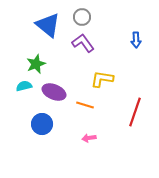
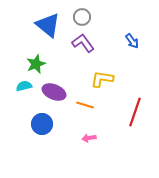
blue arrow: moved 4 px left, 1 px down; rotated 35 degrees counterclockwise
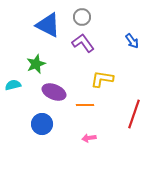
blue triangle: rotated 12 degrees counterclockwise
cyan semicircle: moved 11 px left, 1 px up
orange line: rotated 18 degrees counterclockwise
red line: moved 1 px left, 2 px down
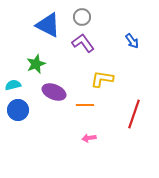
blue circle: moved 24 px left, 14 px up
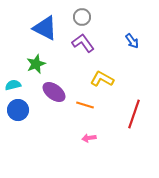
blue triangle: moved 3 px left, 3 px down
yellow L-shape: rotated 20 degrees clockwise
purple ellipse: rotated 15 degrees clockwise
orange line: rotated 18 degrees clockwise
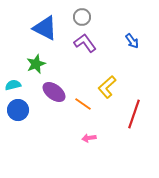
purple L-shape: moved 2 px right
yellow L-shape: moved 5 px right, 8 px down; rotated 70 degrees counterclockwise
orange line: moved 2 px left, 1 px up; rotated 18 degrees clockwise
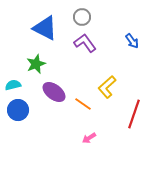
pink arrow: rotated 24 degrees counterclockwise
